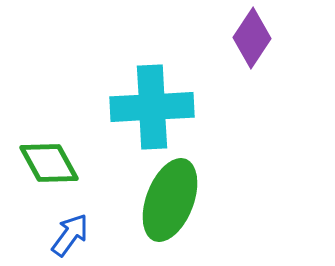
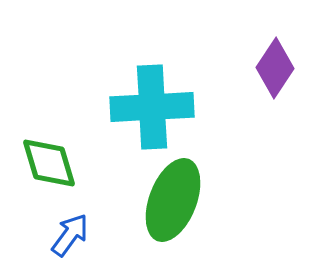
purple diamond: moved 23 px right, 30 px down
green diamond: rotated 12 degrees clockwise
green ellipse: moved 3 px right
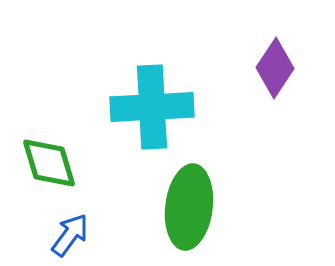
green ellipse: moved 16 px right, 7 px down; rotated 14 degrees counterclockwise
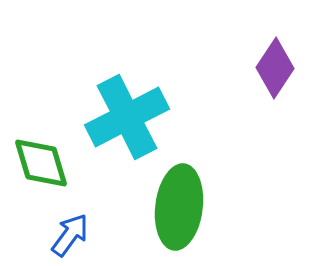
cyan cross: moved 25 px left, 10 px down; rotated 24 degrees counterclockwise
green diamond: moved 8 px left
green ellipse: moved 10 px left
